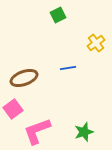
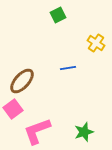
yellow cross: rotated 18 degrees counterclockwise
brown ellipse: moved 2 px left, 3 px down; rotated 28 degrees counterclockwise
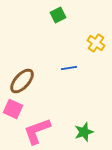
blue line: moved 1 px right
pink square: rotated 30 degrees counterclockwise
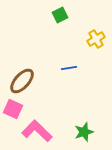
green square: moved 2 px right
yellow cross: moved 4 px up; rotated 24 degrees clockwise
pink L-shape: rotated 64 degrees clockwise
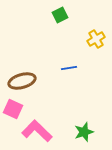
brown ellipse: rotated 32 degrees clockwise
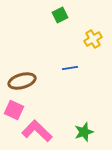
yellow cross: moved 3 px left
blue line: moved 1 px right
pink square: moved 1 px right, 1 px down
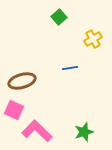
green square: moved 1 px left, 2 px down; rotated 14 degrees counterclockwise
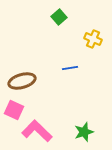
yellow cross: rotated 36 degrees counterclockwise
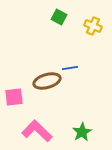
green square: rotated 21 degrees counterclockwise
yellow cross: moved 13 px up
brown ellipse: moved 25 px right
pink square: moved 13 px up; rotated 30 degrees counterclockwise
green star: moved 2 px left; rotated 12 degrees counterclockwise
